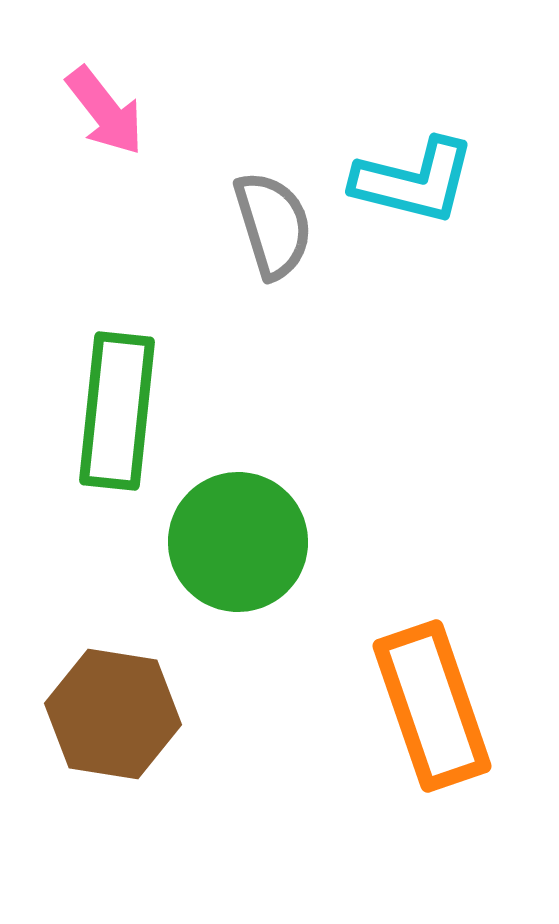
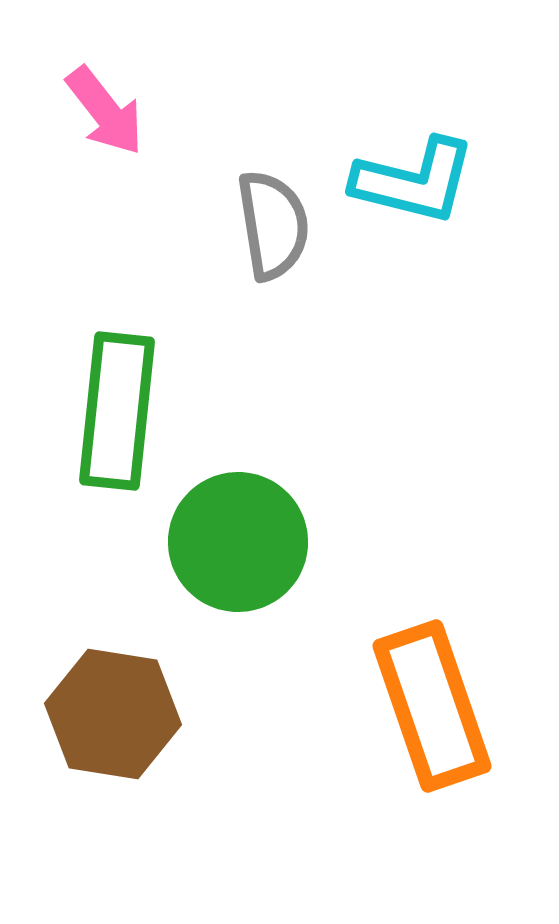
gray semicircle: rotated 8 degrees clockwise
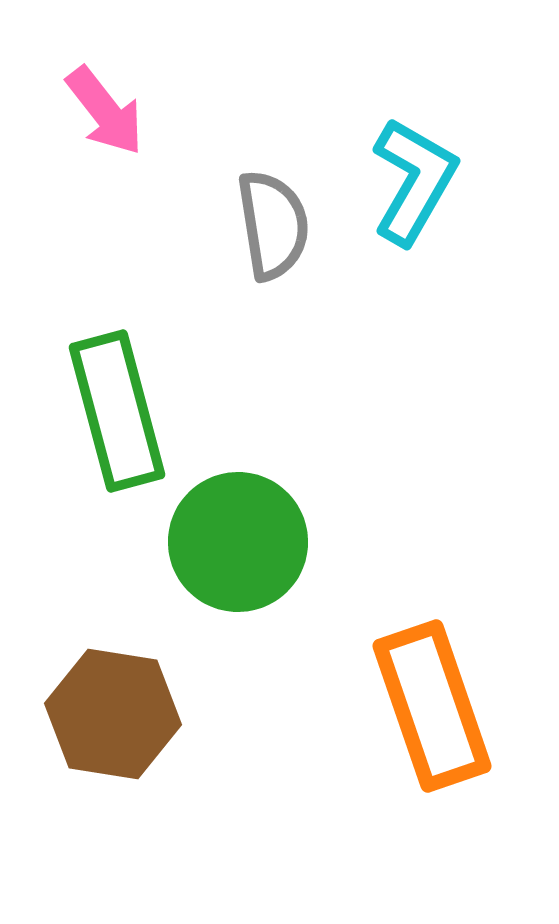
cyan L-shape: rotated 74 degrees counterclockwise
green rectangle: rotated 21 degrees counterclockwise
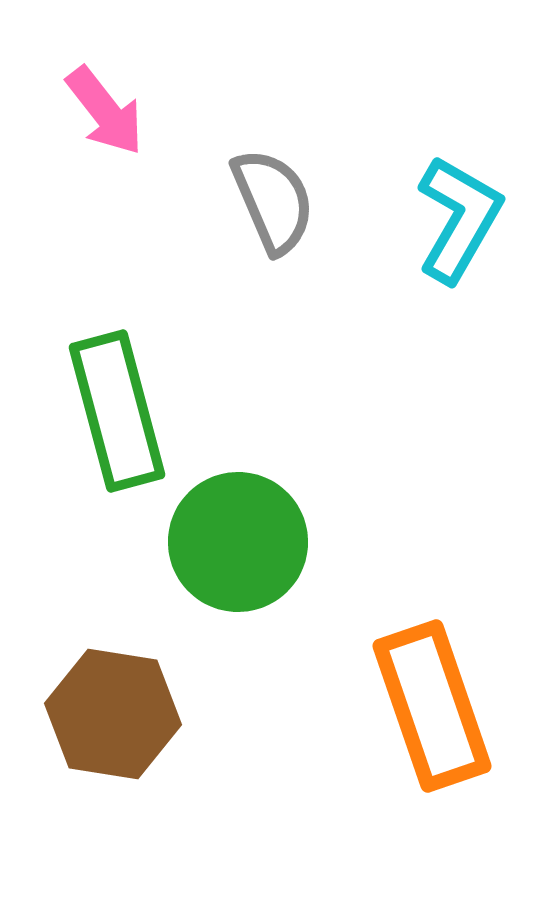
cyan L-shape: moved 45 px right, 38 px down
gray semicircle: moved 24 px up; rotated 14 degrees counterclockwise
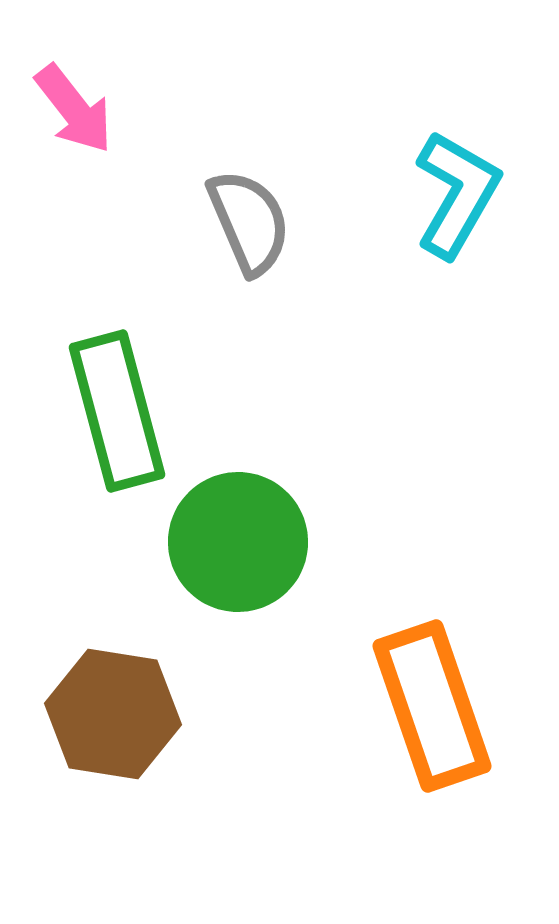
pink arrow: moved 31 px left, 2 px up
gray semicircle: moved 24 px left, 21 px down
cyan L-shape: moved 2 px left, 25 px up
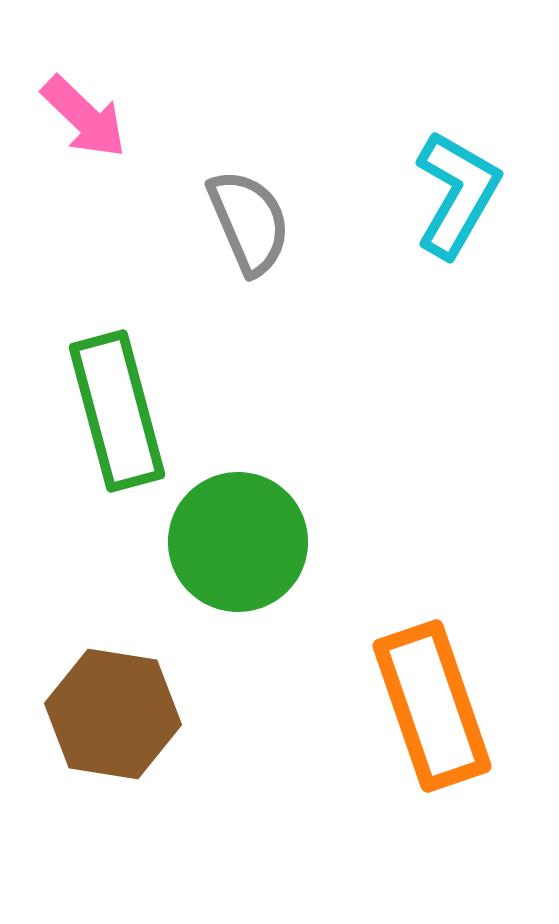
pink arrow: moved 10 px right, 8 px down; rotated 8 degrees counterclockwise
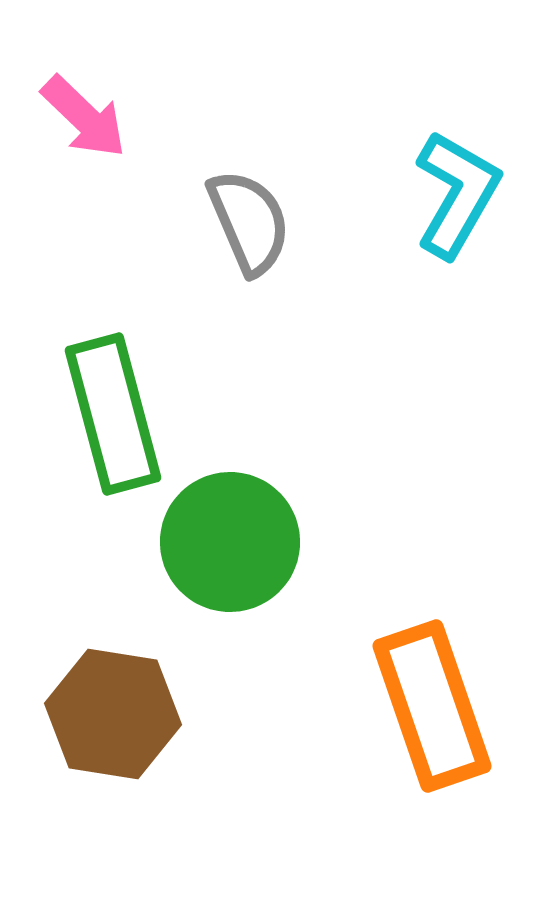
green rectangle: moved 4 px left, 3 px down
green circle: moved 8 px left
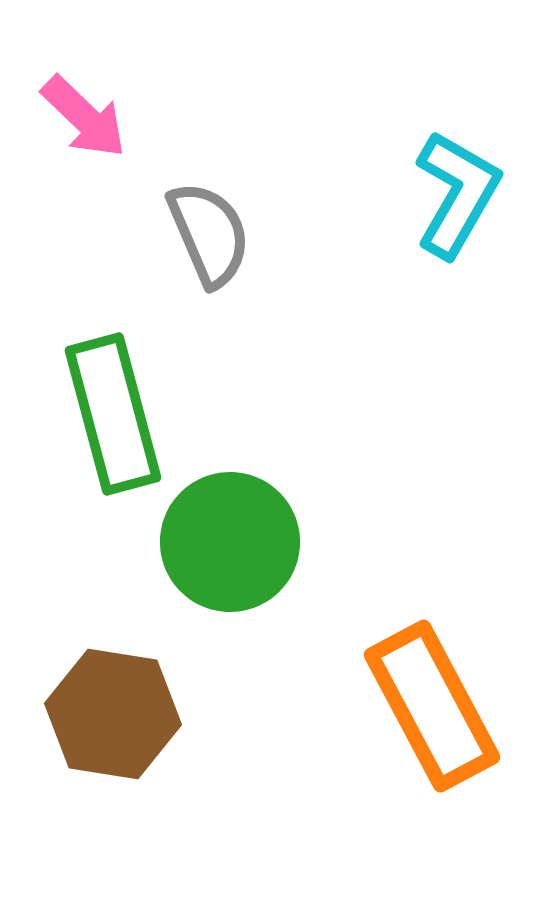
gray semicircle: moved 40 px left, 12 px down
orange rectangle: rotated 9 degrees counterclockwise
